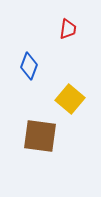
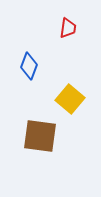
red trapezoid: moved 1 px up
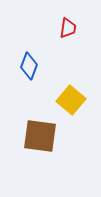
yellow square: moved 1 px right, 1 px down
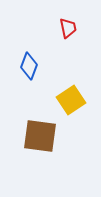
red trapezoid: rotated 20 degrees counterclockwise
yellow square: rotated 16 degrees clockwise
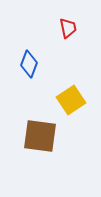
blue diamond: moved 2 px up
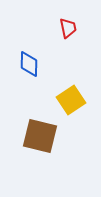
blue diamond: rotated 20 degrees counterclockwise
brown square: rotated 6 degrees clockwise
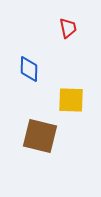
blue diamond: moved 5 px down
yellow square: rotated 36 degrees clockwise
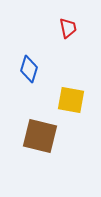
blue diamond: rotated 16 degrees clockwise
yellow square: rotated 8 degrees clockwise
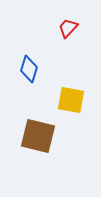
red trapezoid: rotated 125 degrees counterclockwise
brown square: moved 2 px left
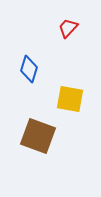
yellow square: moved 1 px left, 1 px up
brown square: rotated 6 degrees clockwise
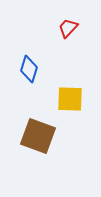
yellow square: rotated 8 degrees counterclockwise
